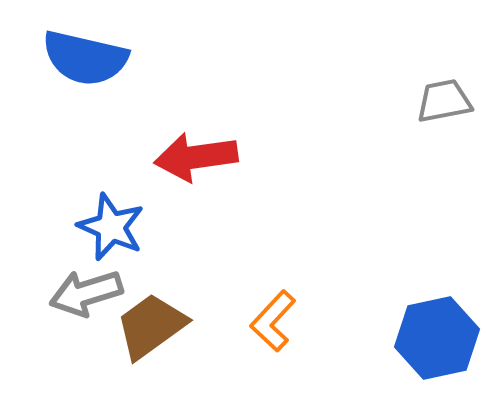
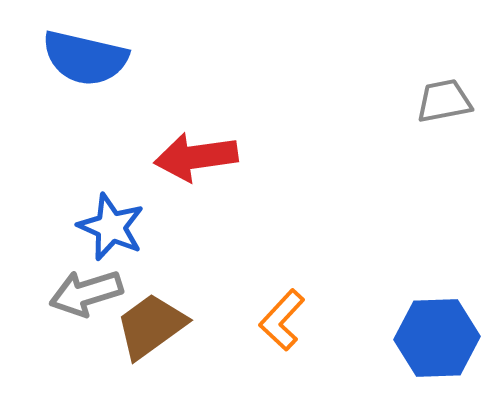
orange L-shape: moved 9 px right, 1 px up
blue hexagon: rotated 10 degrees clockwise
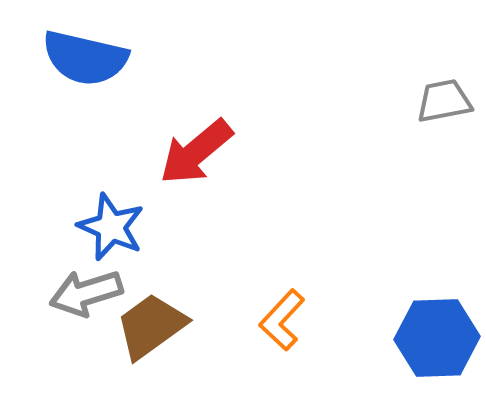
red arrow: moved 5 px up; rotated 32 degrees counterclockwise
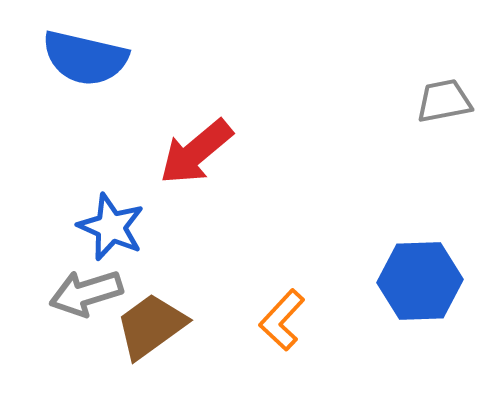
blue hexagon: moved 17 px left, 57 px up
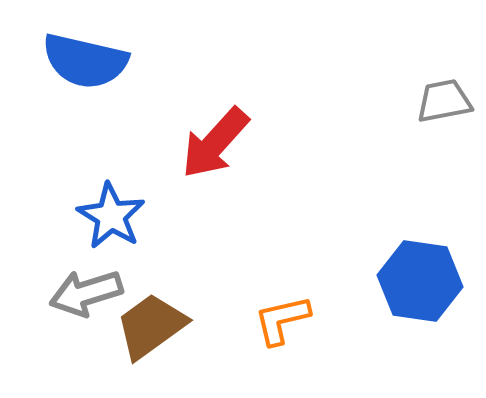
blue semicircle: moved 3 px down
red arrow: moved 19 px right, 9 px up; rotated 8 degrees counterclockwise
blue star: moved 11 px up; rotated 8 degrees clockwise
blue hexagon: rotated 10 degrees clockwise
orange L-shape: rotated 34 degrees clockwise
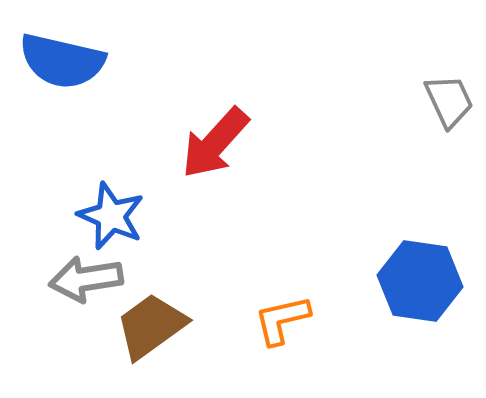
blue semicircle: moved 23 px left
gray trapezoid: moved 5 px right; rotated 76 degrees clockwise
blue star: rotated 8 degrees counterclockwise
gray arrow: moved 14 px up; rotated 8 degrees clockwise
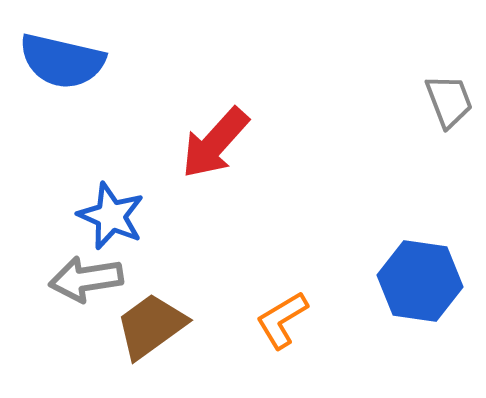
gray trapezoid: rotated 4 degrees clockwise
orange L-shape: rotated 18 degrees counterclockwise
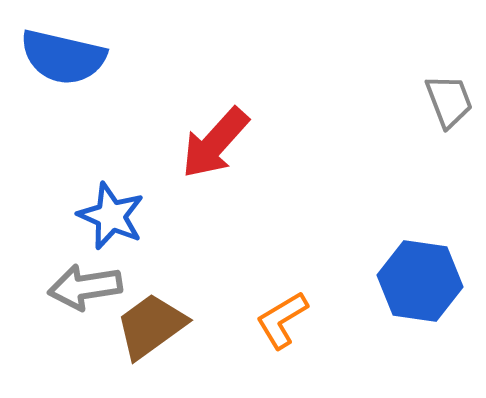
blue semicircle: moved 1 px right, 4 px up
gray arrow: moved 1 px left, 8 px down
